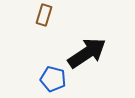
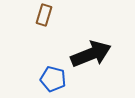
black arrow: moved 4 px right, 1 px down; rotated 12 degrees clockwise
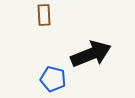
brown rectangle: rotated 20 degrees counterclockwise
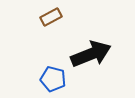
brown rectangle: moved 7 px right, 2 px down; rotated 65 degrees clockwise
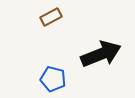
black arrow: moved 10 px right
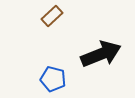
brown rectangle: moved 1 px right, 1 px up; rotated 15 degrees counterclockwise
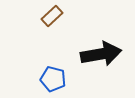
black arrow: rotated 12 degrees clockwise
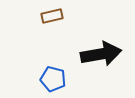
brown rectangle: rotated 30 degrees clockwise
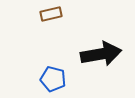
brown rectangle: moved 1 px left, 2 px up
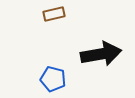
brown rectangle: moved 3 px right
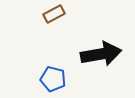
brown rectangle: rotated 15 degrees counterclockwise
